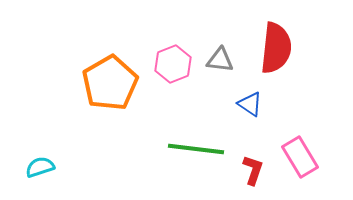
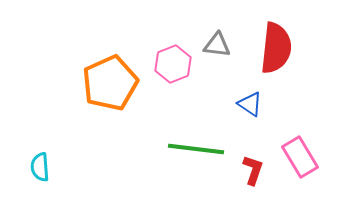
gray triangle: moved 3 px left, 15 px up
orange pentagon: rotated 6 degrees clockwise
cyan semicircle: rotated 76 degrees counterclockwise
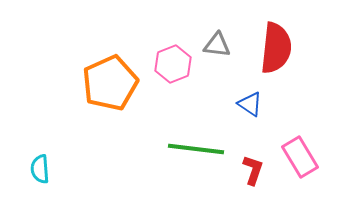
cyan semicircle: moved 2 px down
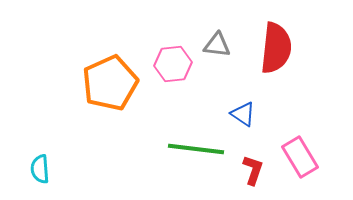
pink hexagon: rotated 15 degrees clockwise
blue triangle: moved 7 px left, 10 px down
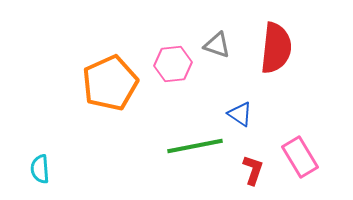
gray triangle: rotated 12 degrees clockwise
blue triangle: moved 3 px left
green line: moved 1 px left, 3 px up; rotated 18 degrees counterclockwise
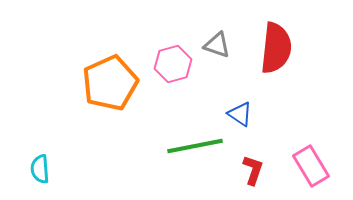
pink hexagon: rotated 9 degrees counterclockwise
pink rectangle: moved 11 px right, 9 px down
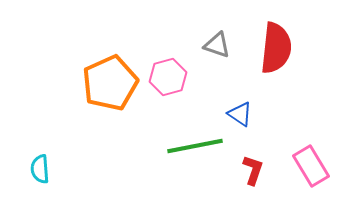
pink hexagon: moved 5 px left, 13 px down
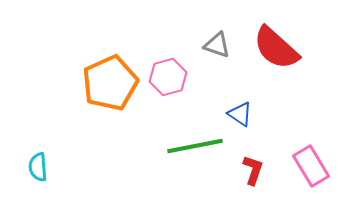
red semicircle: rotated 126 degrees clockwise
cyan semicircle: moved 2 px left, 2 px up
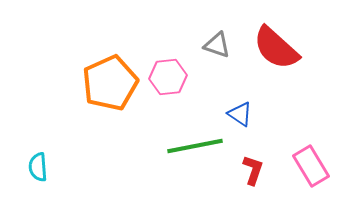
pink hexagon: rotated 9 degrees clockwise
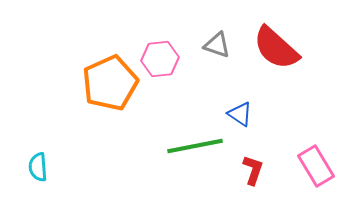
pink hexagon: moved 8 px left, 18 px up
pink rectangle: moved 5 px right
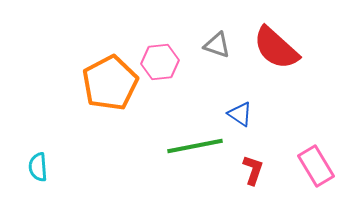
pink hexagon: moved 3 px down
orange pentagon: rotated 4 degrees counterclockwise
